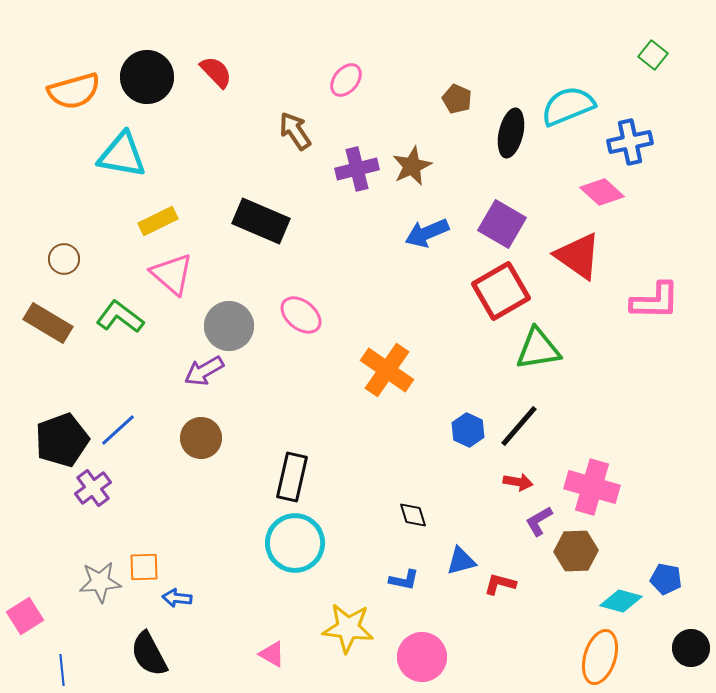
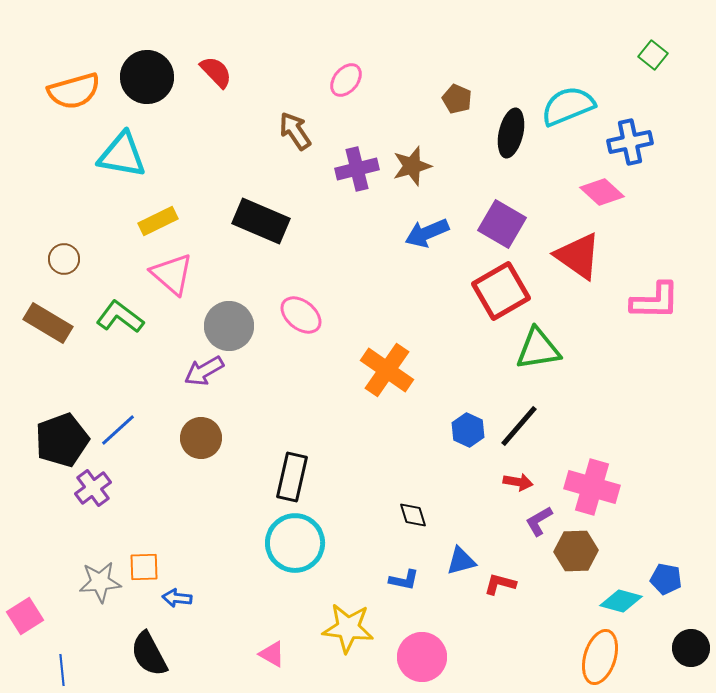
brown star at (412, 166): rotated 9 degrees clockwise
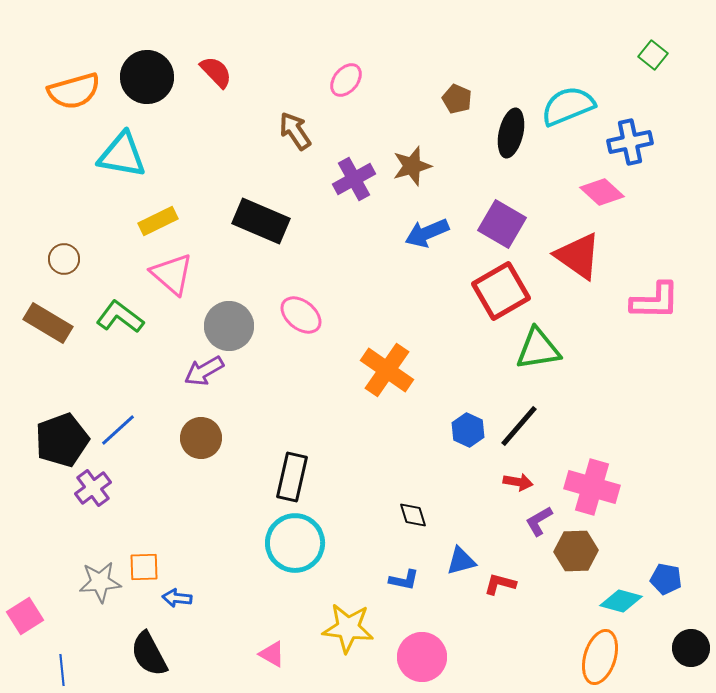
purple cross at (357, 169): moved 3 px left, 10 px down; rotated 15 degrees counterclockwise
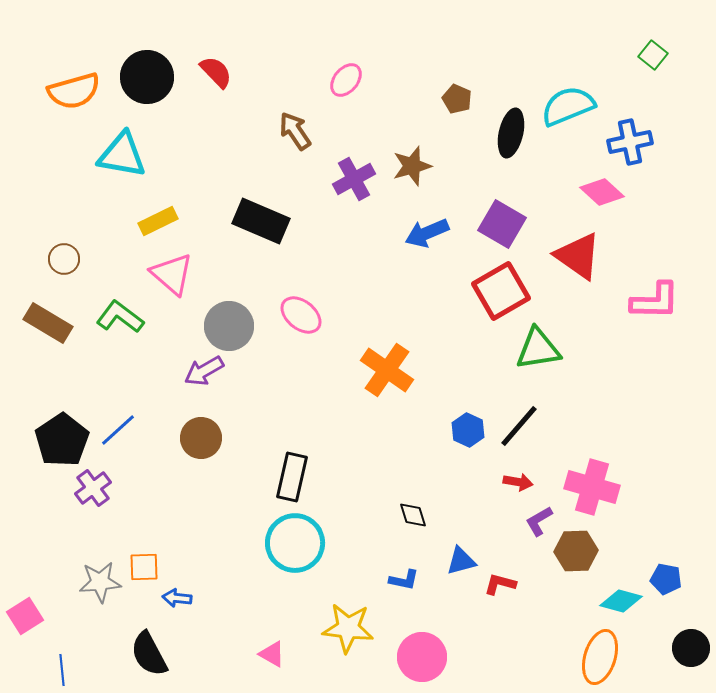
black pentagon at (62, 440): rotated 14 degrees counterclockwise
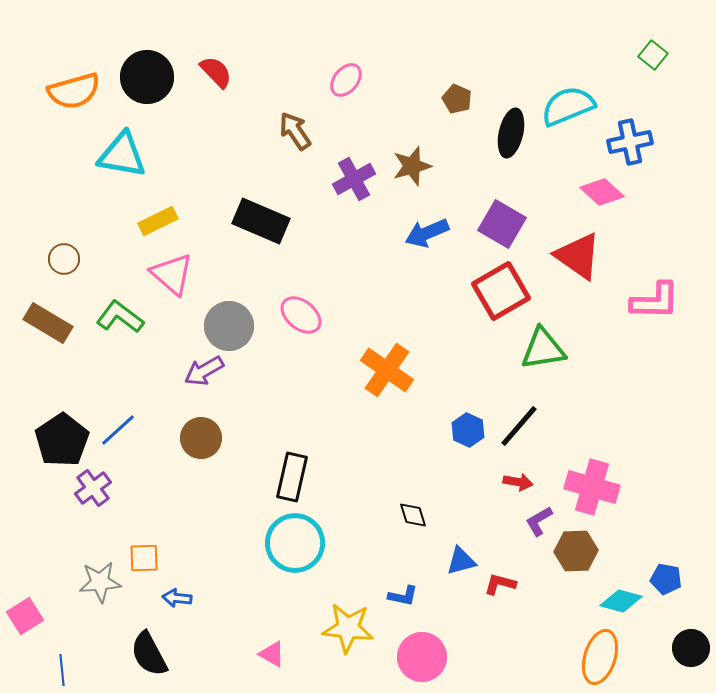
green triangle at (538, 349): moved 5 px right
orange square at (144, 567): moved 9 px up
blue L-shape at (404, 580): moved 1 px left, 16 px down
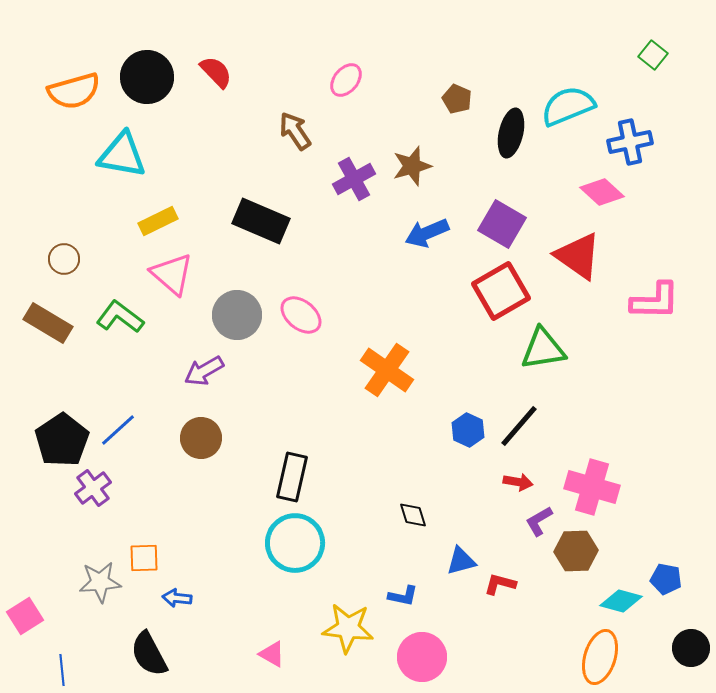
gray circle at (229, 326): moved 8 px right, 11 px up
